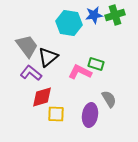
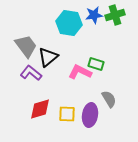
gray trapezoid: moved 1 px left
red diamond: moved 2 px left, 12 px down
yellow square: moved 11 px right
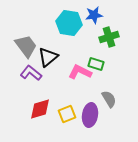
green cross: moved 6 px left, 22 px down
yellow square: rotated 24 degrees counterclockwise
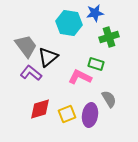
blue star: moved 1 px right, 2 px up
pink L-shape: moved 5 px down
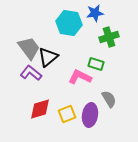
gray trapezoid: moved 3 px right, 2 px down
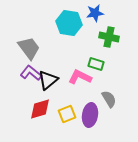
green cross: rotated 30 degrees clockwise
black triangle: moved 23 px down
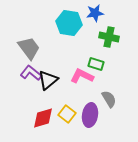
pink L-shape: moved 2 px right, 1 px up
red diamond: moved 3 px right, 9 px down
yellow square: rotated 30 degrees counterclockwise
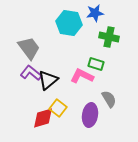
yellow square: moved 9 px left, 6 px up
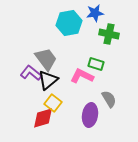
cyan hexagon: rotated 20 degrees counterclockwise
green cross: moved 3 px up
gray trapezoid: moved 17 px right, 11 px down
yellow square: moved 5 px left, 5 px up
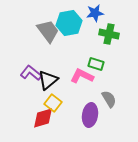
gray trapezoid: moved 2 px right, 28 px up
